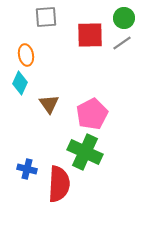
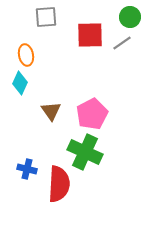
green circle: moved 6 px right, 1 px up
brown triangle: moved 2 px right, 7 px down
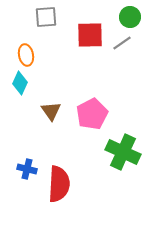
green cross: moved 38 px right
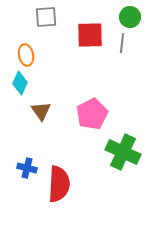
gray line: rotated 48 degrees counterclockwise
brown triangle: moved 10 px left
blue cross: moved 1 px up
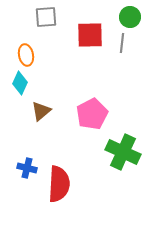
brown triangle: rotated 25 degrees clockwise
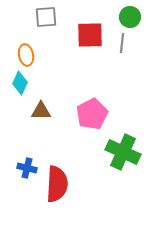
brown triangle: rotated 40 degrees clockwise
red semicircle: moved 2 px left
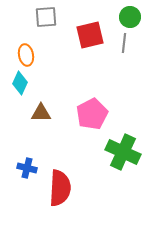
red square: rotated 12 degrees counterclockwise
gray line: moved 2 px right
brown triangle: moved 2 px down
red semicircle: moved 3 px right, 4 px down
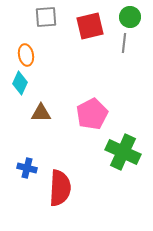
red square: moved 9 px up
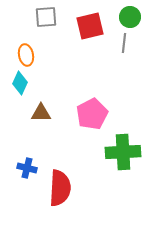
green cross: rotated 28 degrees counterclockwise
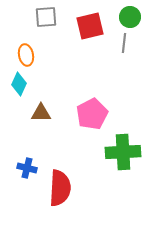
cyan diamond: moved 1 px left, 1 px down
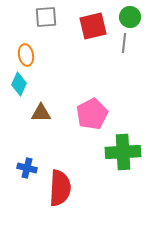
red square: moved 3 px right
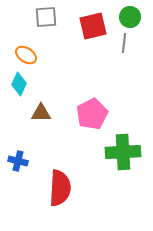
orange ellipse: rotated 45 degrees counterclockwise
blue cross: moved 9 px left, 7 px up
